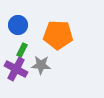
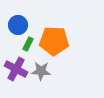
orange pentagon: moved 4 px left, 6 px down
green rectangle: moved 6 px right, 6 px up
gray star: moved 6 px down
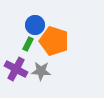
blue circle: moved 17 px right
orange pentagon: rotated 16 degrees clockwise
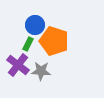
purple cross: moved 2 px right, 4 px up; rotated 10 degrees clockwise
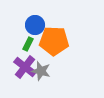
orange pentagon: rotated 16 degrees counterclockwise
purple cross: moved 7 px right, 2 px down
gray star: rotated 12 degrees clockwise
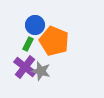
orange pentagon: rotated 20 degrees clockwise
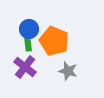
blue circle: moved 6 px left, 4 px down
green rectangle: rotated 32 degrees counterclockwise
gray star: moved 27 px right
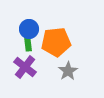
orange pentagon: moved 2 px right, 1 px down; rotated 28 degrees counterclockwise
gray star: rotated 24 degrees clockwise
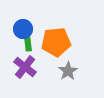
blue circle: moved 6 px left
